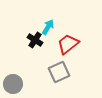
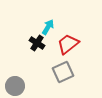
black cross: moved 2 px right, 3 px down
gray square: moved 4 px right
gray circle: moved 2 px right, 2 px down
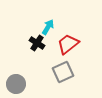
gray circle: moved 1 px right, 2 px up
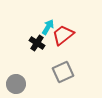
red trapezoid: moved 5 px left, 9 px up
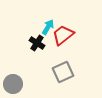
gray circle: moved 3 px left
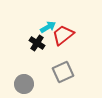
cyan arrow: rotated 28 degrees clockwise
gray circle: moved 11 px right
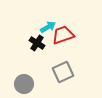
red trapezoid: rotated 20 degrees clockwise
